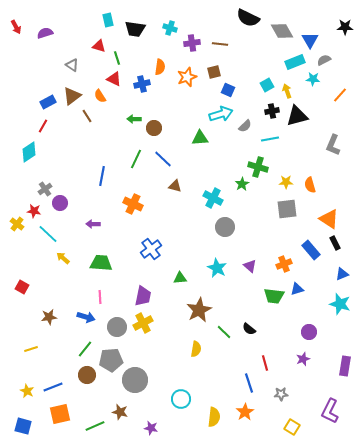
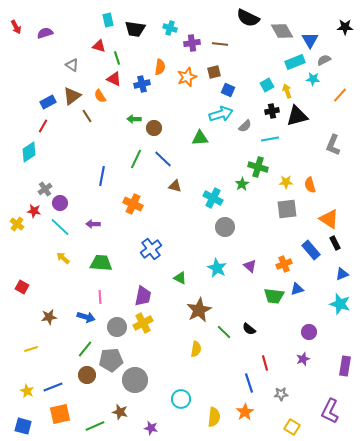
cyan line at (48, 234): moved 12 px right, 7 px up
green triangle at (180, 278): rotated 32 degrees clockwise
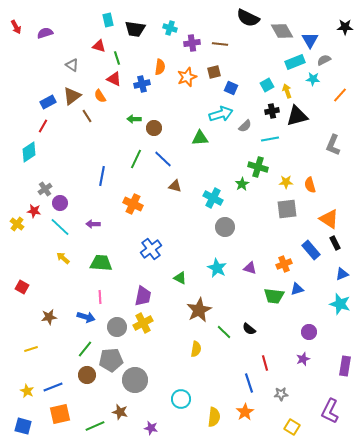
blue square at (228, 90): moved 3 px right, 2 px up
purple triangle at (250, 266): moved 2 px down; rotated 24 degrees counterclockwise
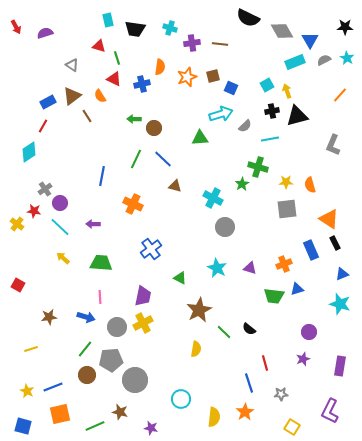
brown square at (214, 72): moved 1 px left, 4 px down
cyan star at (313, 79): moved 34 px right, 21 px up; rotated 24 degrees clockwise
blue rectangle at (311, 250): rotated 18 degrees clockwise
red square at (22, 287): moved 4 px left, 2 px up
purple rectangle at (345, 366): moved 5 px left
